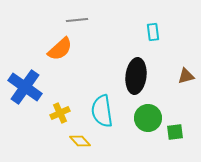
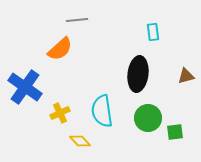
black ellipse: moved 2 px right, 2 px up
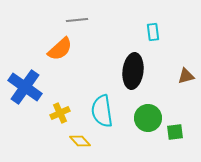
black ellipse: moved 5 px left, 3 px up
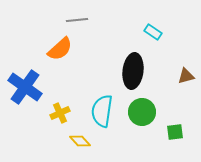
cyan rectangle: rotated 48 degrees counterclockwise
cyan semicircle: rotated 16 degrees clockwise
green circle: moved 6 px left, 6 px up
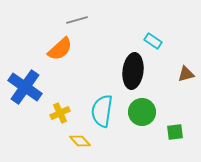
gray line: rotated 10 degrees counterclockwise
cyan rectangle: moved 9 px down
brown triangle: moved 2 px up
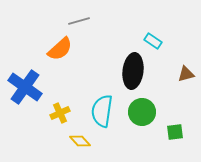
gray line: moved 2 px right, 1 px down
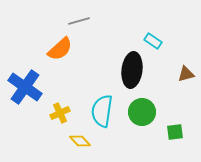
black ellipse: moved 1 px left, 1 px up
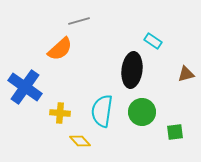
yellow cross: rotated 30 degrees clockwise
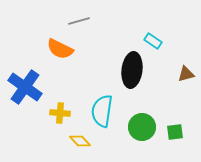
orange semicircle: rotated 68 degrees clockwise
green circle: moved 15 px down
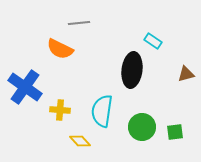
gray line: moved 2 px down; rotated 10 degrees clockwise
yellow cross: moved 3 px up
